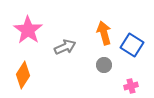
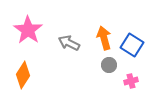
orange arrow: moved 5 px down
gray arrow: moved 4 px right, 4 px up; rotated 130 degrees counterclockwise
gray circle: moved 5 px right
pink cross: moved 5 px up
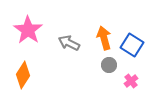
pink cross: rotated 24 degrees counterclockwise
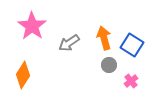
pink star: moved 4 px right, 4 px up
gray arrow: rotated 60 degrees counterclockwise
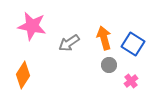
pink star: rotated 24 degrees counterclockwise
blue square: moved 1 px right, 1 px up
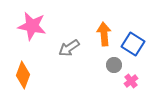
orange arrow: moved 4 px up; rotated 10 degrees clockwise
gray arrow: moved 5 px down
gray circle: moved 5 px right
orange diamond: rotated 12 degrees counterclockwise
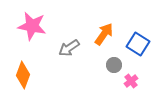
orange arrow: rotated 40 degrees clockwise
blue square: moved 5 px right
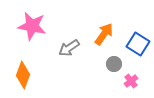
gray circle: moved 1 px up
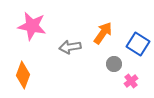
orange arrow: moved 1 px left, 1 px up
gray arrow: moved 1 px right, 1 px up; rotated 25 degrees clockwise
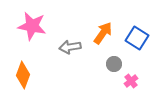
blue square: moved 1 px left, 6 px up
